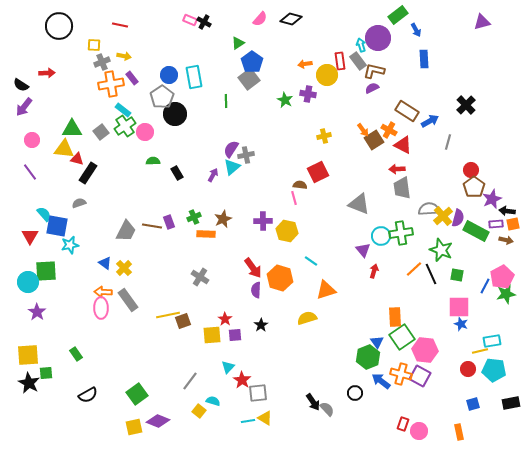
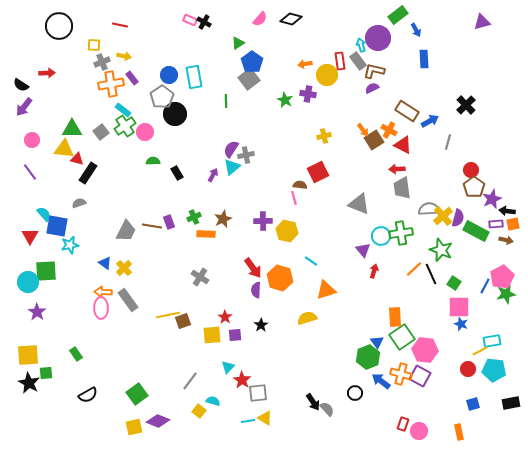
green square at (457, 275): moved 3 px left, 8 px down; rotated 24 degrees clockwise
red star at (225, 319): moved 2 px up
yellow line at (480, 351): rotated 14 degrees counterclockwise
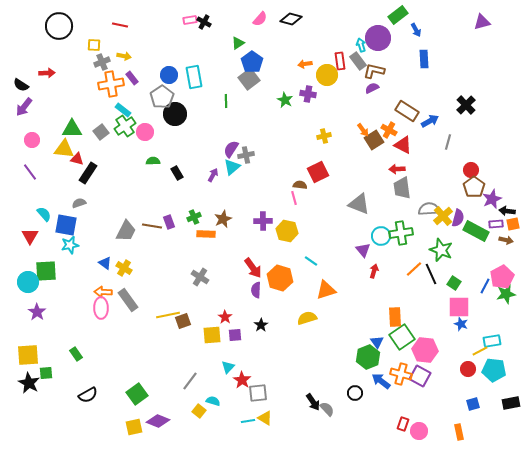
pink rectangle at (190, 20): rotated 32 degrees counterclockwise
blue square at (57, 226): moved 9 px right, 1 px up
yellow cross at (124, 268): rotated 14 degrees counterclockwise
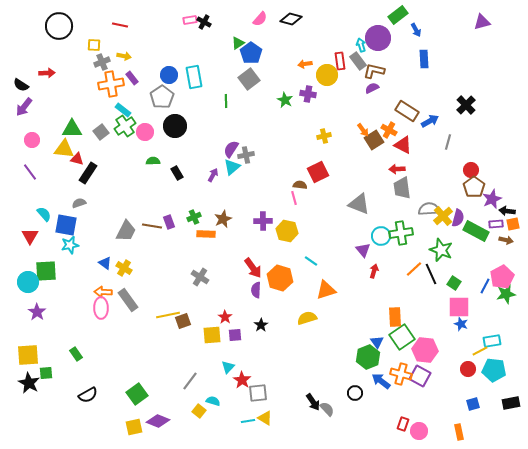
blue pentagon at (252, 62): moved 1 px left, 9 px up
black circle at (175, 114): moved 12 px down
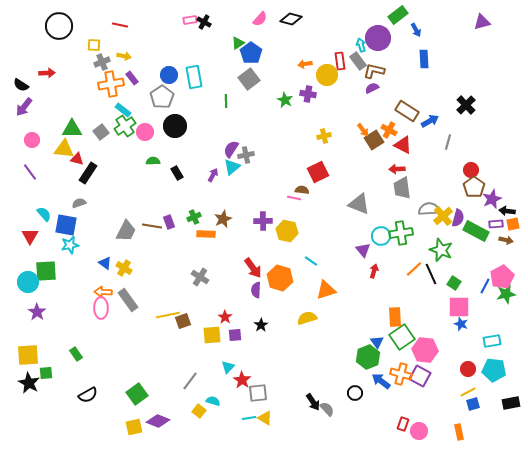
brown semicircle at (300, 185): moved 2 px right, 5 px down
pink line at (294, 198): rotated 64 degrees counterclockwise
yellow line at (480, 351): moved 12 px left, 41 px down
cyan line at (248, 421): moved 1 px right, 3 px up
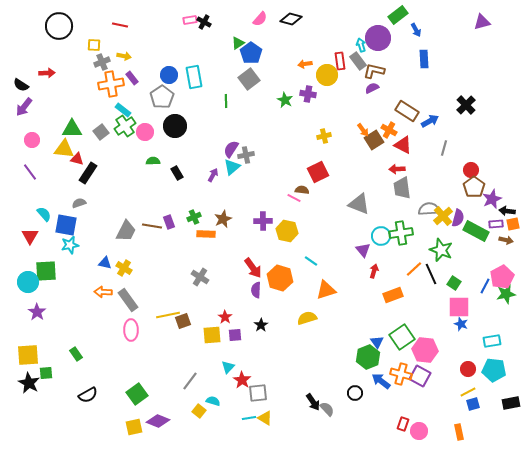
gray line at (448, 142): moved 4 px left, 6 px down
pink line at (294, 198): rotated 16 degrees clockwise
blue triangle at (105, 263): rotated 24 degrees counterclockwise
pink ellipse at (101, 308): moved 30 px right, 22 px down
orange rectangle at (395, 317): moved 2 px left, 22 px up; rotated 72 degrees clockwise
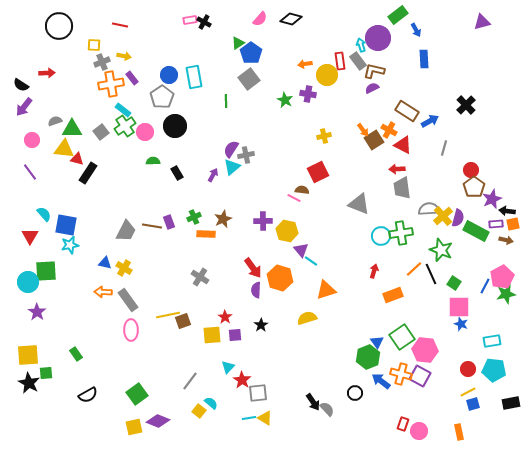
gray semicircle at (79, 203): moved 24 px left, 82 px up
purple triangle at (363, 250): moved 62 px left
cyan semicircle at (213, 401): moved 2 px left, 2 px down; rotated 24 degrees clockwise
